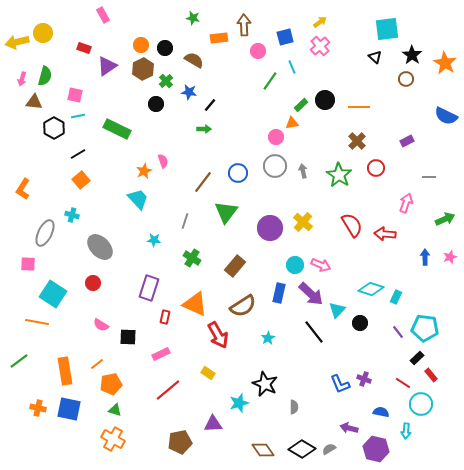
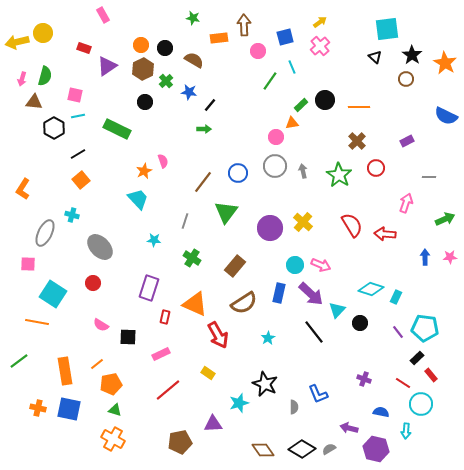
black circle at (156, 104): moved 11 px left, 2 px up
pink star at (450, 257): rotated 16 degrees clockwise
brown semicircle at (243, 306): moved 1 px right, 3 px up
blue L-shape at (340, 384): moved 22 px left, 10 px down
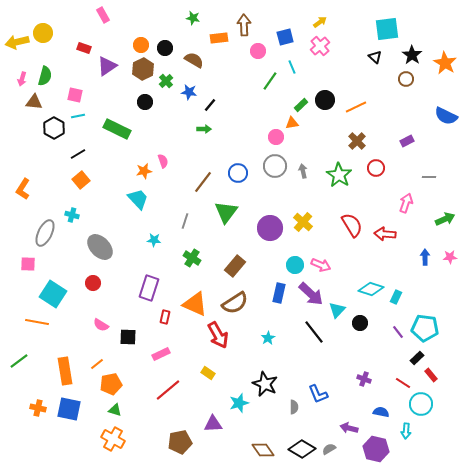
orange line at (359, 107): moved 3 px left; rotated 25 degrees counterclockwise
orange star at (144, 171): rotated 14 degrees clockwise
brown semicircle at (244, 303): moved 9 px left
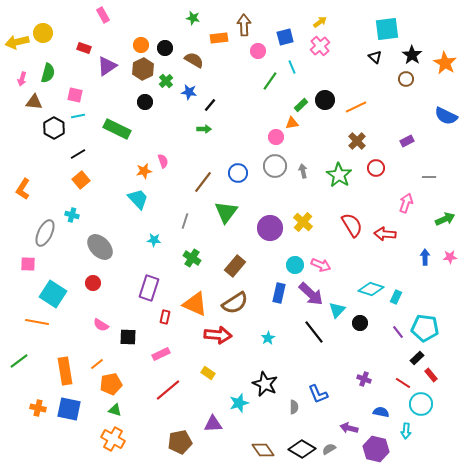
green semicircle at (45, 76): moved 3 px right, 3 px up
red arrow at (218, 335): rotated 56 degrees counterclockwise
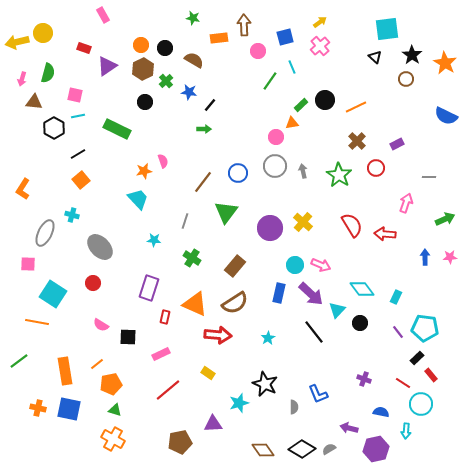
purple rectangle at (407, 141): moved 10 px left, 3 px down
cyan diamond at (371, 289): moved 9 px left; rotated 35 degrees clockwise
purple hexagon at (376, 449): rotated 25 degrees counterclockwise
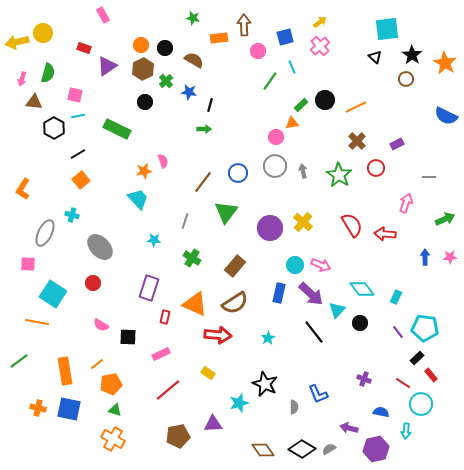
black line at (210, 105): rotated 24 degrees counterclockwise
brown pentagon at (180, 442): moved 2 px left, 6 px up
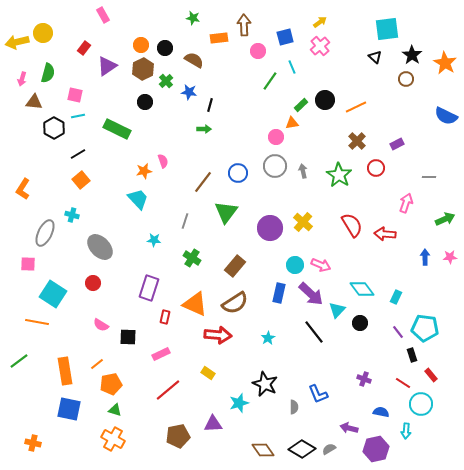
red rectangle at (84, 48): rotated 72 degrees counterclockwise
black rectangle at (417, 358): moved 5 px left, 3 px up; rotated 64 degrees counterclockwise
orange cross at (38, 408): moved 5 px left, 35 px down
